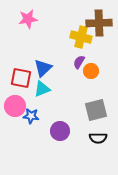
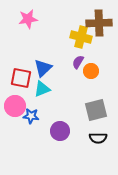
purple semicircle: moved 1 px left
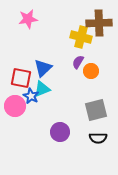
blue star: moved 20 px up; rotated 21 degrees clockwise
purple circle: moved 1 px down
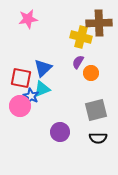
orange circle: moved 2 px down
pink circle: moved 5 px right
